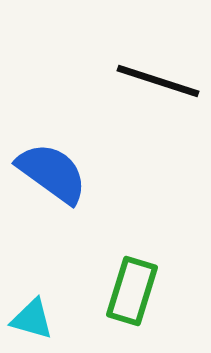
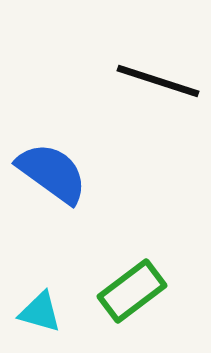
green rectangle: rotated 36 degrees clockwise
cyan triangle: moved 8 px right, 7 px up
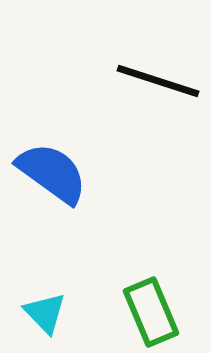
green rectangle: moved 19 px right, 21 px down; rotated 76 degrees counterclockwise
cyan triangle: moved 5 px right, 1 px down; rotated 30 degrees clockwise
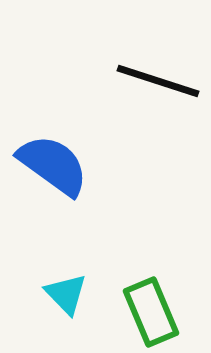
blue semicircle: moved 1 px right, 8 px up
cyan triangle: moved 21 px right, 19 px up
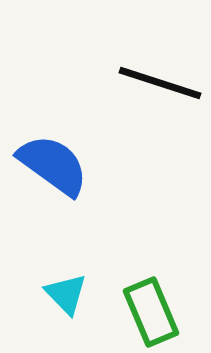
black line: moved 2 px right, 2 px down
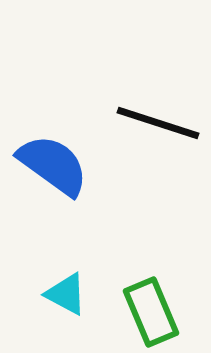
black line: moved 2 px left, 40 px down
cyan triangle: rotated 18 degrees counterclockwise
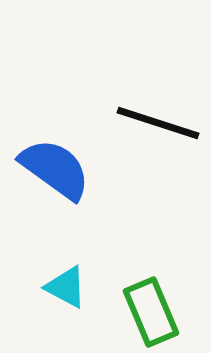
blue semicircle: moved 2 px right, 4 px down
cyan triangle: moved 7 px up
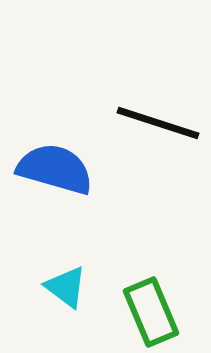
blue semicircle: rotated 20 degrees counterclockwise
cyan triangle: rotated 9 degrees clockwise
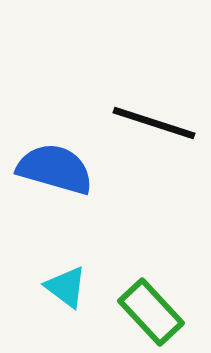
black line: moved 4 px left
green rectangle: rotated 20 degrees counterclockwise
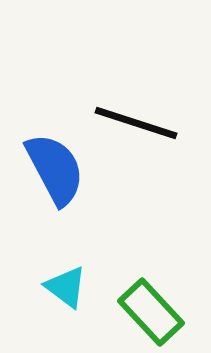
black line: moved 18 px left
blue semicircle: rotated 46 degrees clockwise
